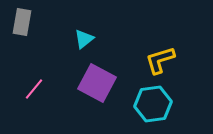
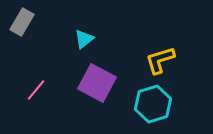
gray rectangle: rotated 20 degrees clockwise
pink line: moved 2 px right, 1 px down
cyan hexagon: rotated 9 degrees counterclockwise
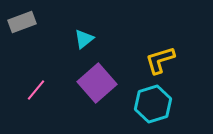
gray rectangle: rotated 40 degrees clockwise
purple square: rotated 21 degrees clockwise
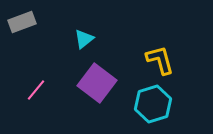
yellow L-shape: rotated 92 degrees clockwise
purple square: rotated 12 degrees counterclockwise
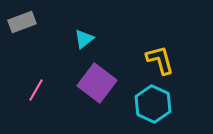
pink line: rotated 10 degrees counterclockwise
cyan hexagon: rotated 18 degrees counterclockwise
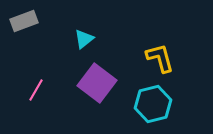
gray rectangle: moved 2 px right, 1 px up
yellow L-shape: moved 2 px up
cyan hexagon: rotated 21 degrees clockwise
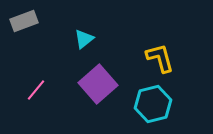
purple square: moved 1 px right, 1 px down; rotated 12 degrees clockwise
pink line: rotated 10 degrees clockwise
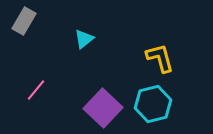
gray rectangle: rotated 40 degrees counterclockwise
purple square: moved 5 px right, 24 px down; rotated 6 degrees counterclockwise
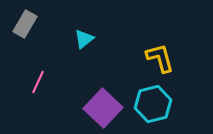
gray rectangle: moved 1 px right, 3 px down
pink line: moved 2 px right, 8 px up; rotated 15 degrees counterclockwise
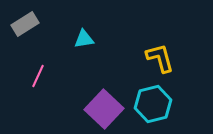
gray rectangle: rotated 28 degrees clockwise
cyan triangle: rotated 30 degrees clockwise
pink line: moved 6 px up
purple square: moved 1 px right, 1 px down
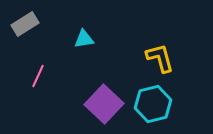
purple square: moved 5 px up
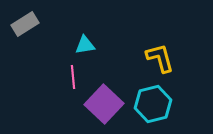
cyan triangle: moved 1 px right, 6 px down
pink line: moved 35 px right, 1 px down; rotated 30 degrees counterclockwise
